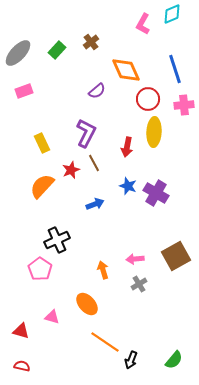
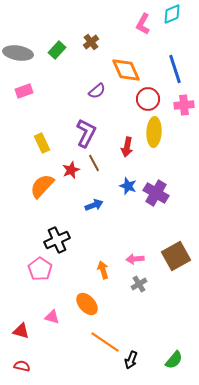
gray ellipse: rotated 56 degrees clockwise
blue arrow: moved 1 px left, 1 px down
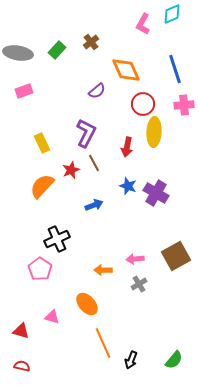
red circle: moved 5 px left, 5 px down
black cross: moved 1 px up
orange arrow: rotated 72 degrees counterclockwise
orange line: moved 2 px left, 1 px down; rotated 32 degrees clockwise
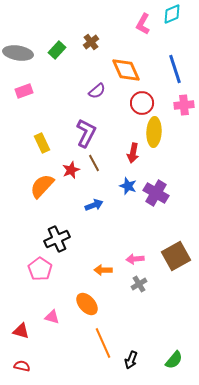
red circle: moved 1 px left, 1 px up
red arrow: moved 6 px right, 6 px down
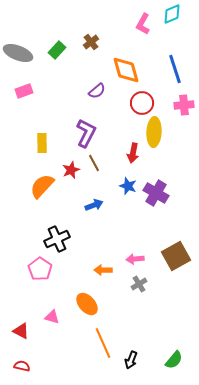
gray ellipse: rotated 12 degrees clockwise
orange diamond: rotated 8 degrees clockwise
yellow rectangle: rotated 24 degrees clockwise
red triangle: rotated 12 degrees clockwise
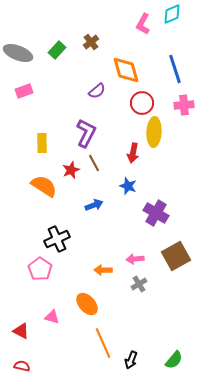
orange semicircle: moved 2 px right; rotated 80 degrees clockwise
purple cross: moved 20 px down
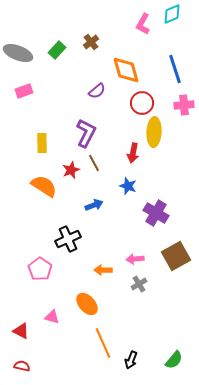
black cross: moved 11 px right
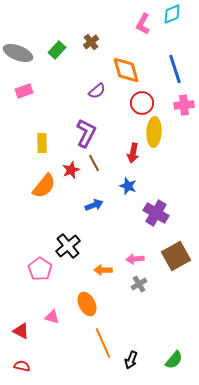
orange semicircle: rotated 96 degrees clockwise
black cross: moved 7 px down; rotated 15 degrees counterclockwise
orange ellipse: rotated 15 degrees clockwise
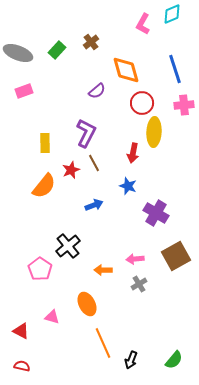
yellow rectangle: moved 3 px right
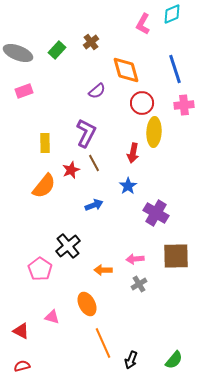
blue star: rotated 18 degrees clockwise
brown square: rotated 28 degrees clockwise
red semicircle: rotated 28 degrees counterclockwise
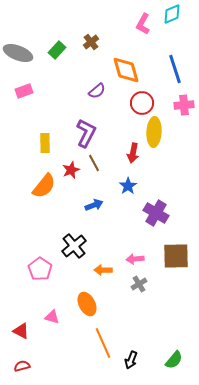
black cross: moved 6 px right
